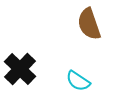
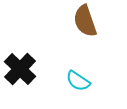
brown semicircle: moved 4 px left, 3 px up
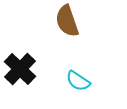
brown semicircle: moved 18 px left
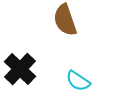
brown semicircle: moved 2 px left, 1 px up
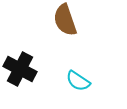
black cross: rotated 16 degrees counterclockwise
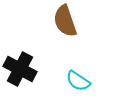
brown semicircle: moved 1 px down
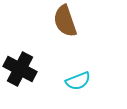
cyan semicircle: rotated 55 degrees counterclockwise
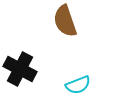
cyan semicircle: moved 4 px down
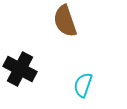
cyan semicircle: moved 5 px right; rotated 130 degrees clockwise
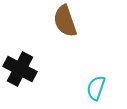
cyan semicircle: moved 13 px right, 3 px down
